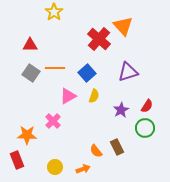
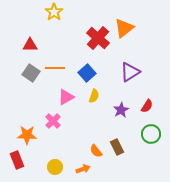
orange triangle: moved 1 px right, 2 px down; rotated 35 degrees clockwise
red cross: moved 1 px left, 1 px up
purple triangle: moved 2 px right; rotated 15 degrees counterclockwise
pink triangle: moved 2 px left, 1 px down
green circle: moved 6 px right, 6 px down
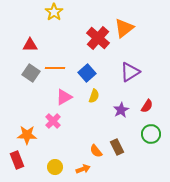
pink triangle: moved 2 px left
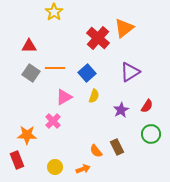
red triangle: moved 1 px left, 1 px down
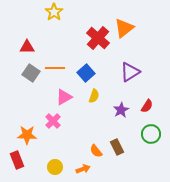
red triangle: moved 2 px left, 1 px down
blue square: moved 1 px left
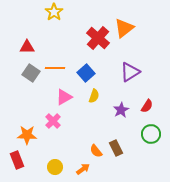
brown rectangle: moved 1 px left, 1 px down
orange arrow: rotated 16 degrees counterclockwise
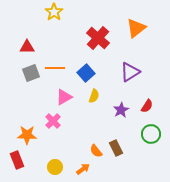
orange triangle: moved 12 px right
gray square: rotated 36 degrees clockwise
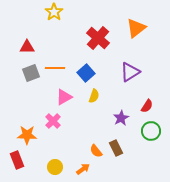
purple star: moved 8 px down
green circle: moved 3 px up
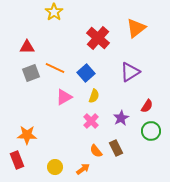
orange line: rotated 24 degrees clockwise
pink cross: moved 38 px right
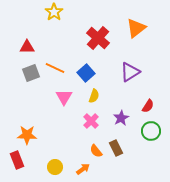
pink triangle: rotated 30 degrees counterclockwise
red semicircle: moved 1 px right
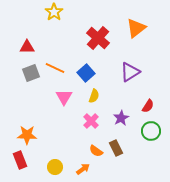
orange semicircle: rotated 16 degrees counterclockwise
red rectangle: moved 3 px right
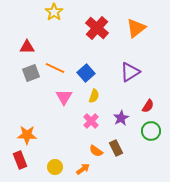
red cross: moved 1 px left, 10 px up
